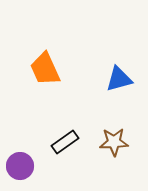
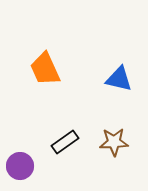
blue triangle: rotated 28 degrees clockwise
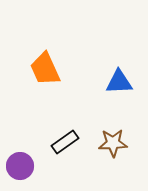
blue triangle: moved 3 px down; rotated 16 degrees counterclockwise
brown star: moved 1 px left, 1 px down
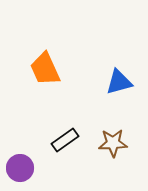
blue triangle: rotated 12 degrees counterclockwise
black rectangle: moved 2 px up
purple circle: moved 2 px down
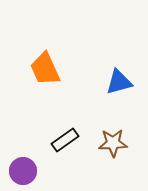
purple circle: moved 3 px right, 3 px down
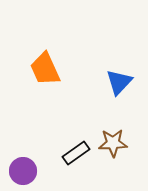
blue triangle: rotated 32 degrees counterclockwise
black rectangle: moved 11 px right, 13 px down
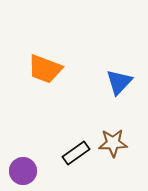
orange trapezoid: rotated 45 degrees counterclockwise
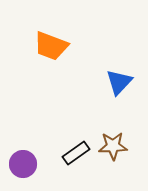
orange trapezoid: moved 6 px right, 23 px up
brown star: moved 3 px down
purple circle: moved 7 px up
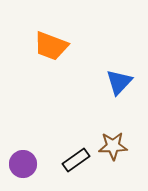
black rectangle: moved 7 px down
